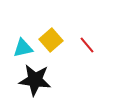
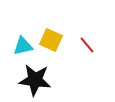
yellow square: rotated 25 degrees counterclockwise
cyan triangle: moved 2 px up
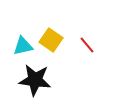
yellow square: rotated 10 degrees clockwise
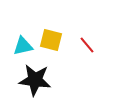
yellow square: rotated 20 degrees counterclockwise
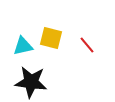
yellow square: moved 2 px up
black star: moved 4 px left, 2 px down
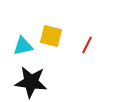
yellow square: moved 2 px up
red line: rotated 66 degrees clockwise
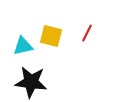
red line: moved 12 px up
